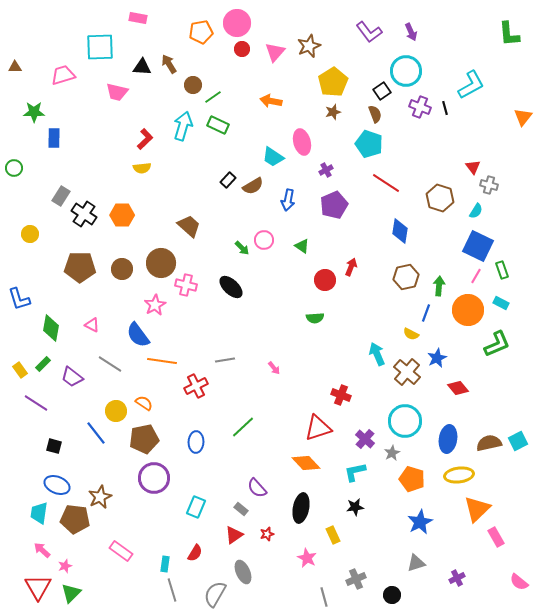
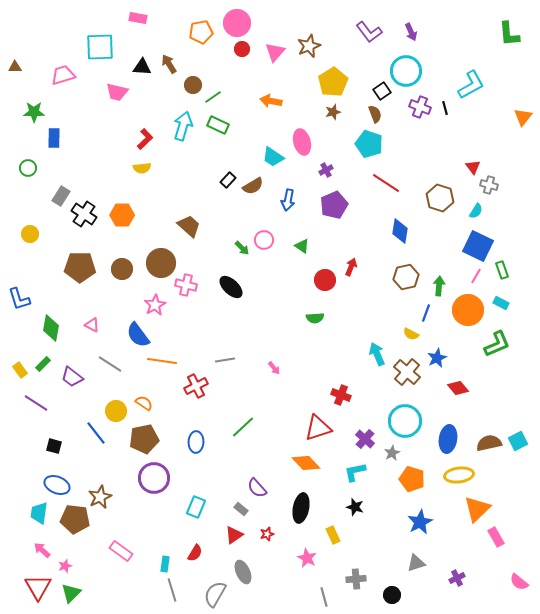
green circle at (14, 168): moved 14 px right
black star at (355, 507): rotated 24 degrees clockwise
gray cross at (356, 579): rotated 18 degrees clockwise
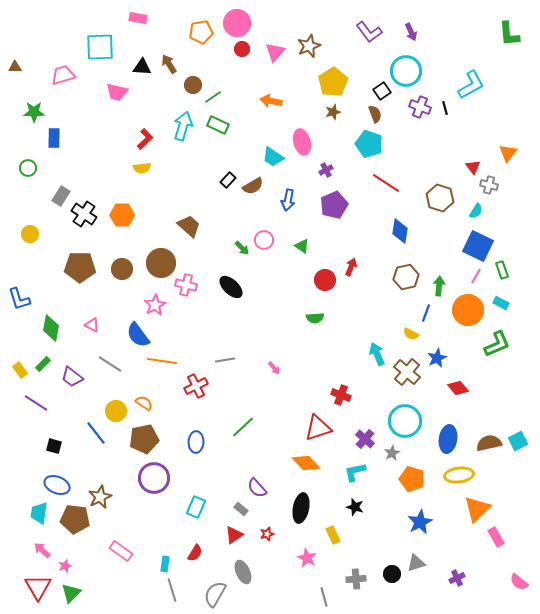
orange triangle at (523, 117): moved 15 px left, 36 px down
black circle at (392, 595): moved 21 px up
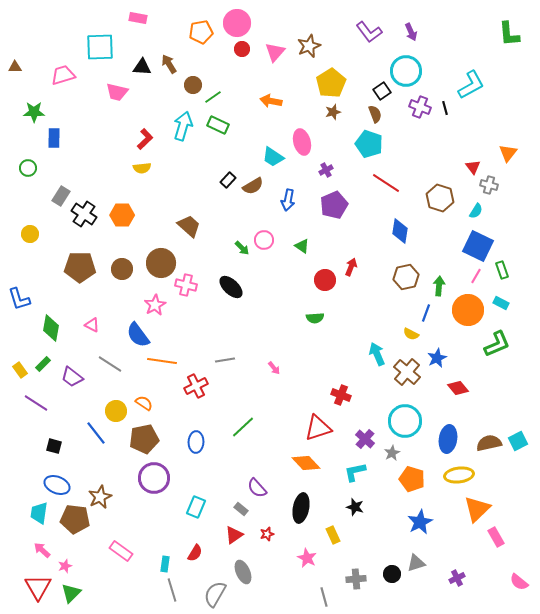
yellow pentagon at (333, 82): moved 2 px left, 1 px down
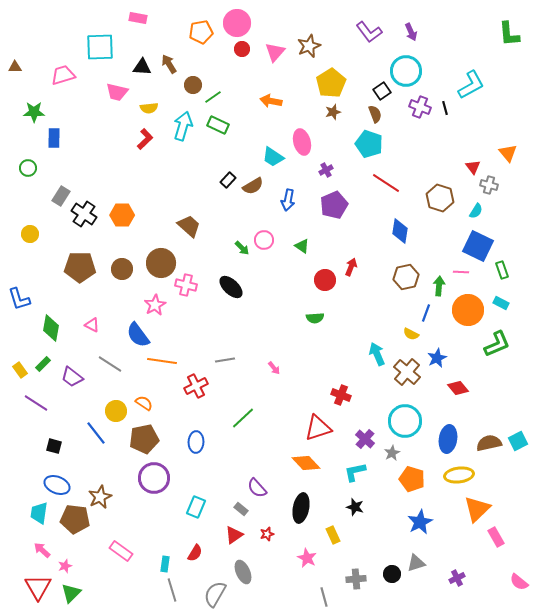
orange triangle at (508, 153): rotated 18 degrees counterclockwise
yellow semicircle at (142, 168): moved 7 px right, 60 px up
pink line at (476, 276): moved 15 px left, 4 px up; rotated 63 degrees clockwise
green line at (243, 427): moved 9 px up
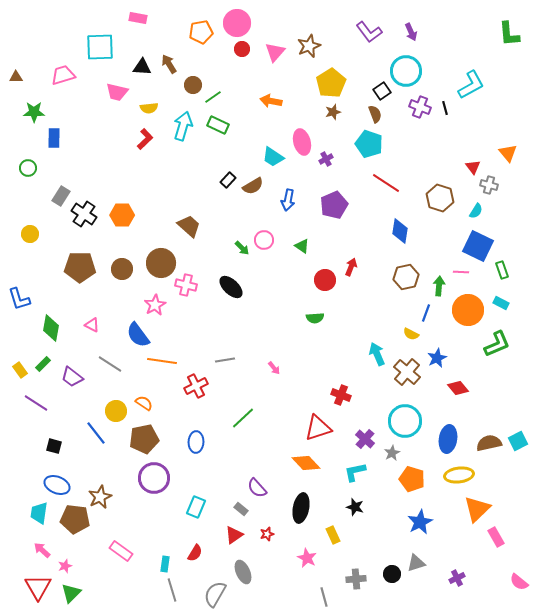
brown triangle at (15, 67): moved 1 px right, 10 px down
purple cross at (326, 170): moved 11 px up
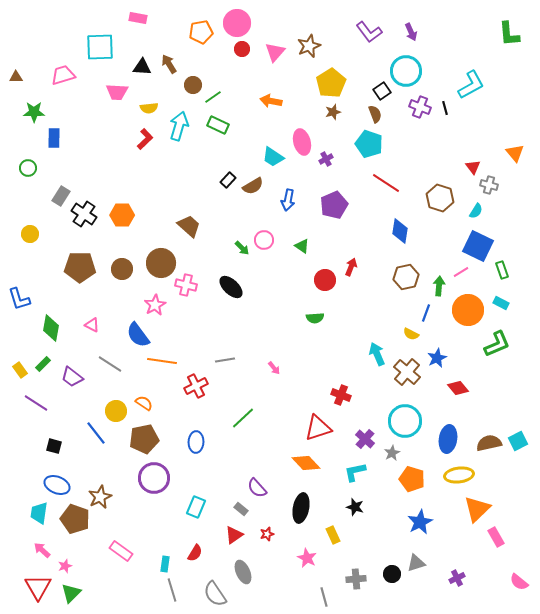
pink trapezoid at (117, 92): rotated 10 degrees counterclockwise
cyan arrow at (183, 126): moved 4 px left
orange triangle at (508, 153): moved 7 px right
pink line at (461, 272): rotated 35 degrees counterclockwise
brown pentagon at (75, 519): rotated 12 degrees clockwise
gray semicircle at (215, 594): rotated 64 degrees counterclockwise
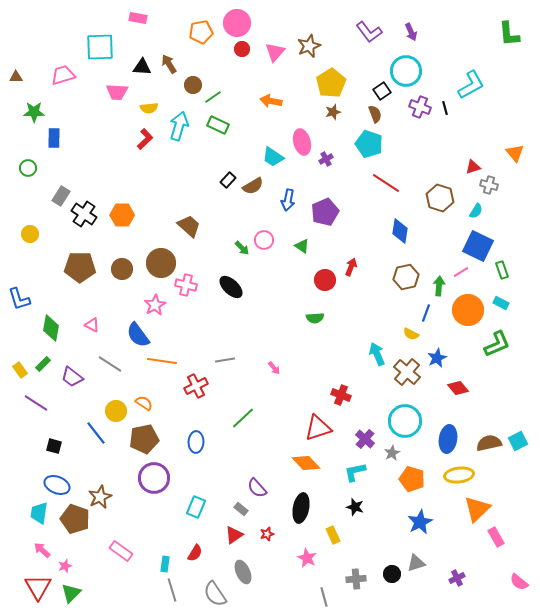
red triangle at (473, 167): rotated 49 degrees clockwise
purple pentagon at (334, 205): moved 9 px left, 7 px down
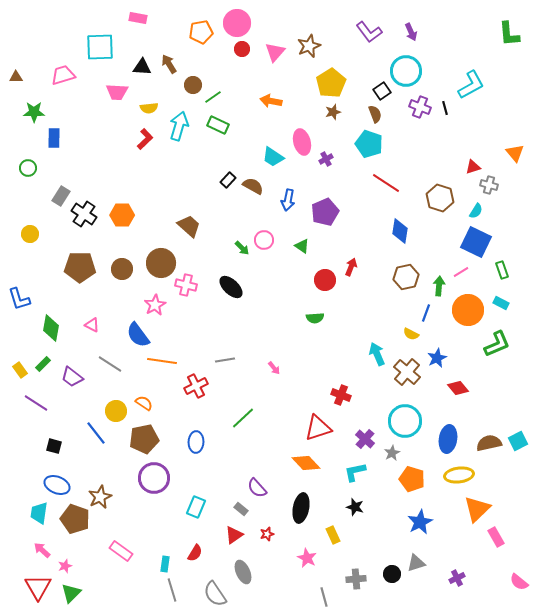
brown semicircle at (253, 186): rotated 120 degrees counterclockwise
blue square at (478, 246): moved 2 px left, 4 px up
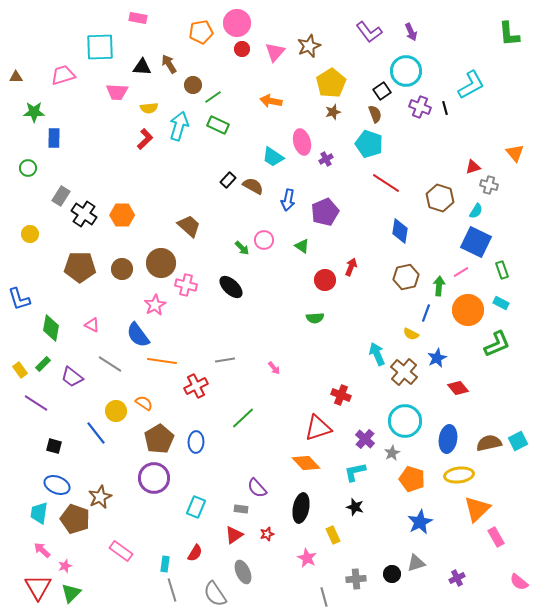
brown cross at (407, 372): moved 3 px left
brown pentagon at (144, 439): moved 15 px right; rotated 20 degrees counterclockwise
gray rectangle at (241, 509): rotated 32 degrees counterclockwise
